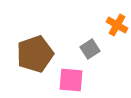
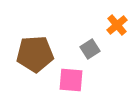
orange cross: rotated 20 degrees clockwise
brown pentagon: rotated 15 degrees clockwise
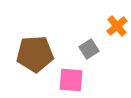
orange cross: moved 1 px down
gray square: moved 1 px left
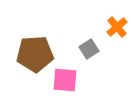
orange cross: moved 1 px down
pink square: moved 6 px left
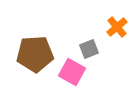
gray square: rotated 12 degrees clockwise
pink square: moved 7 px right, 8 px up; rotated 24 degrees clockwise
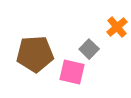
gray square: rotated 24 degrees counterclockwise
pink square: rotated 16 degrees counterclockwise
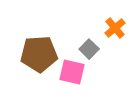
orange cross: moved 2 px left, 1 px down
brown pentagon: moved 4 px right
